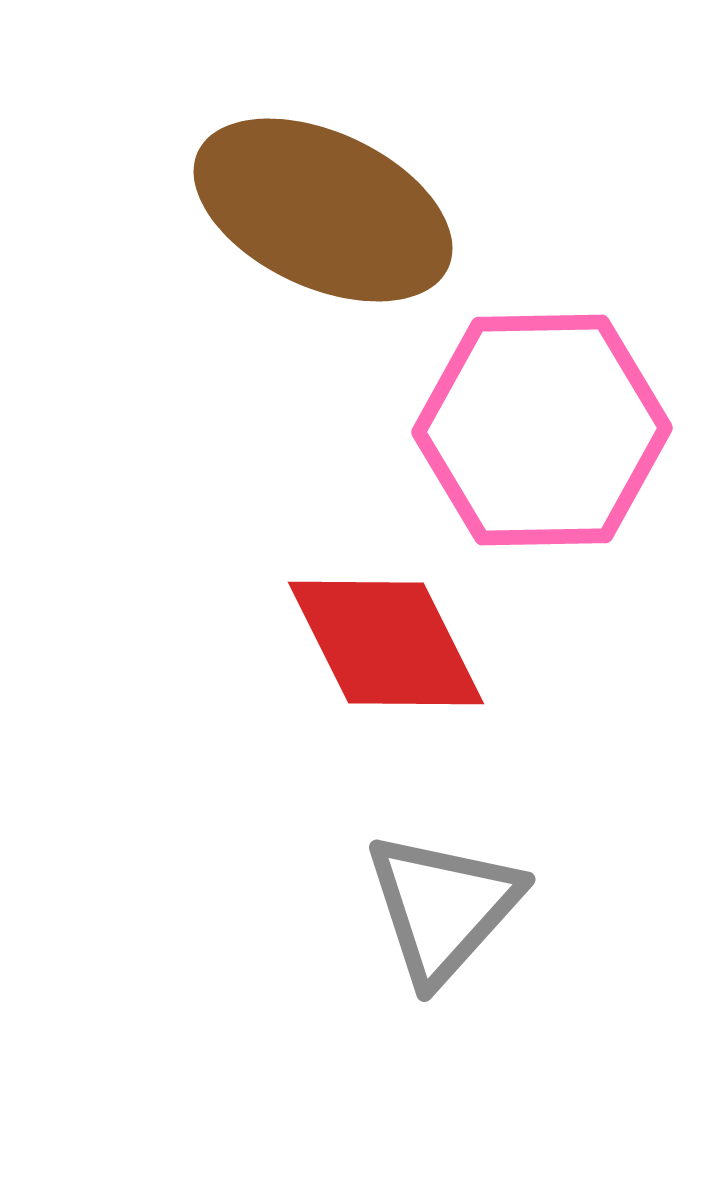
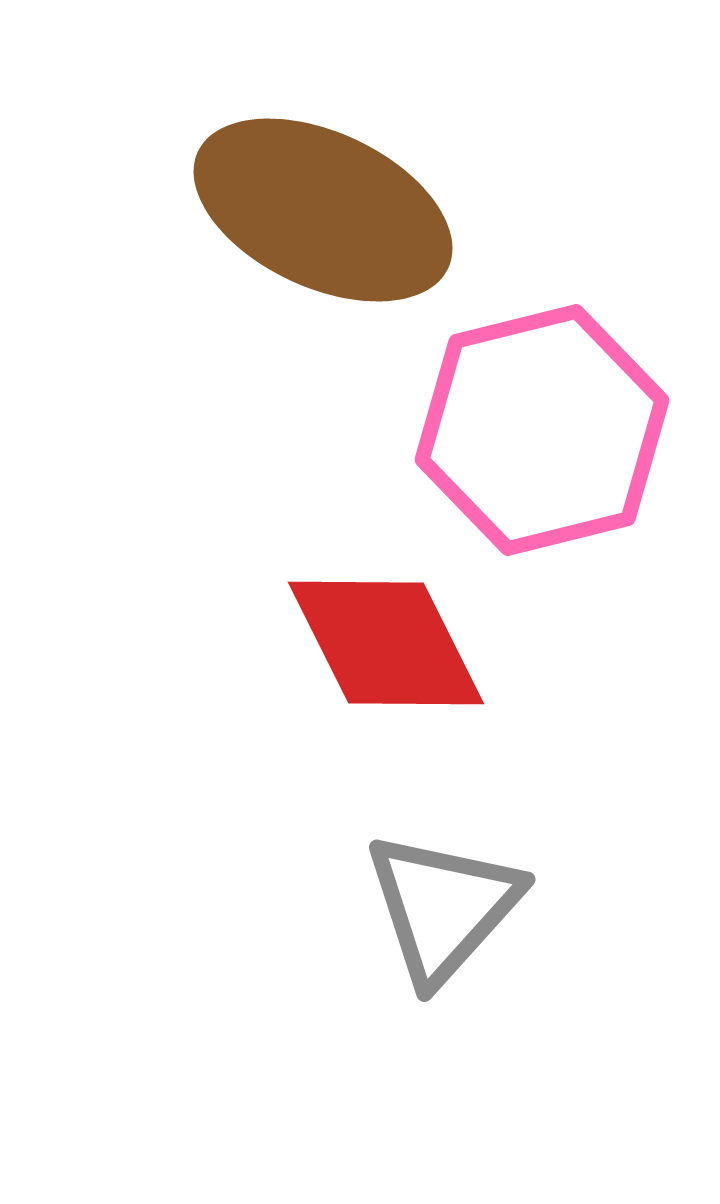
pink hexagon: rotated 13 degrees counterclockwise
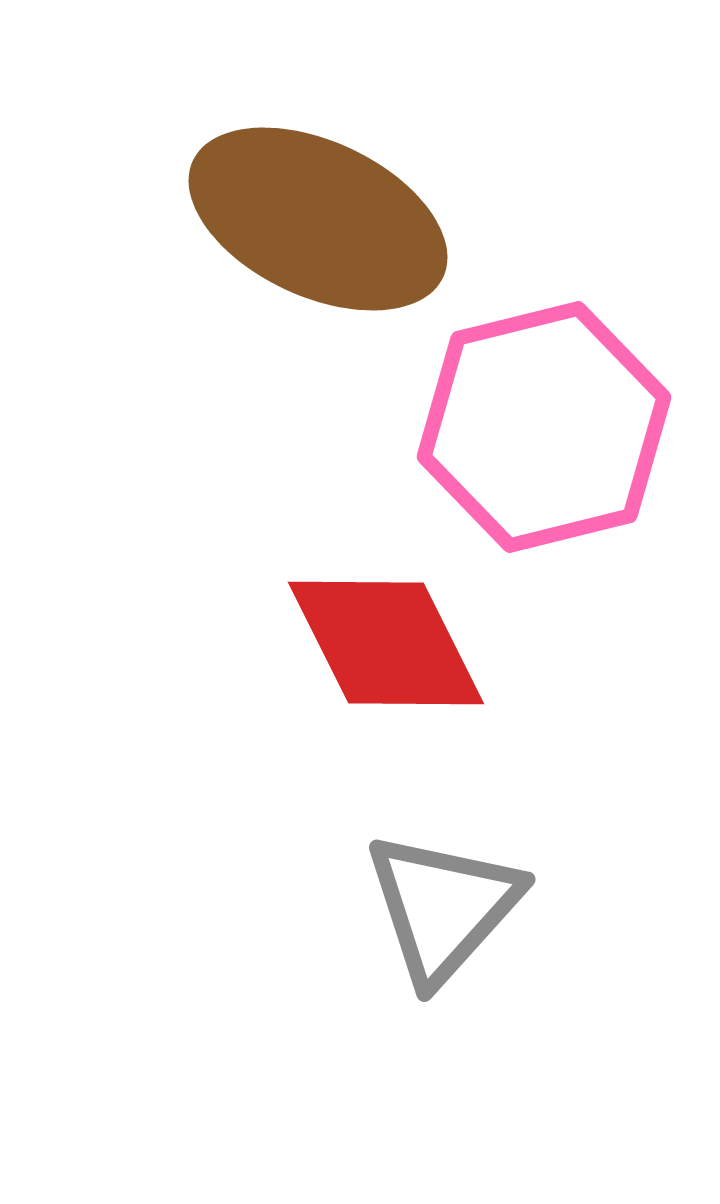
brown ellipse: moved 5 px left, 9 px down
pink hexagon: moved 2 px right, 3 px up
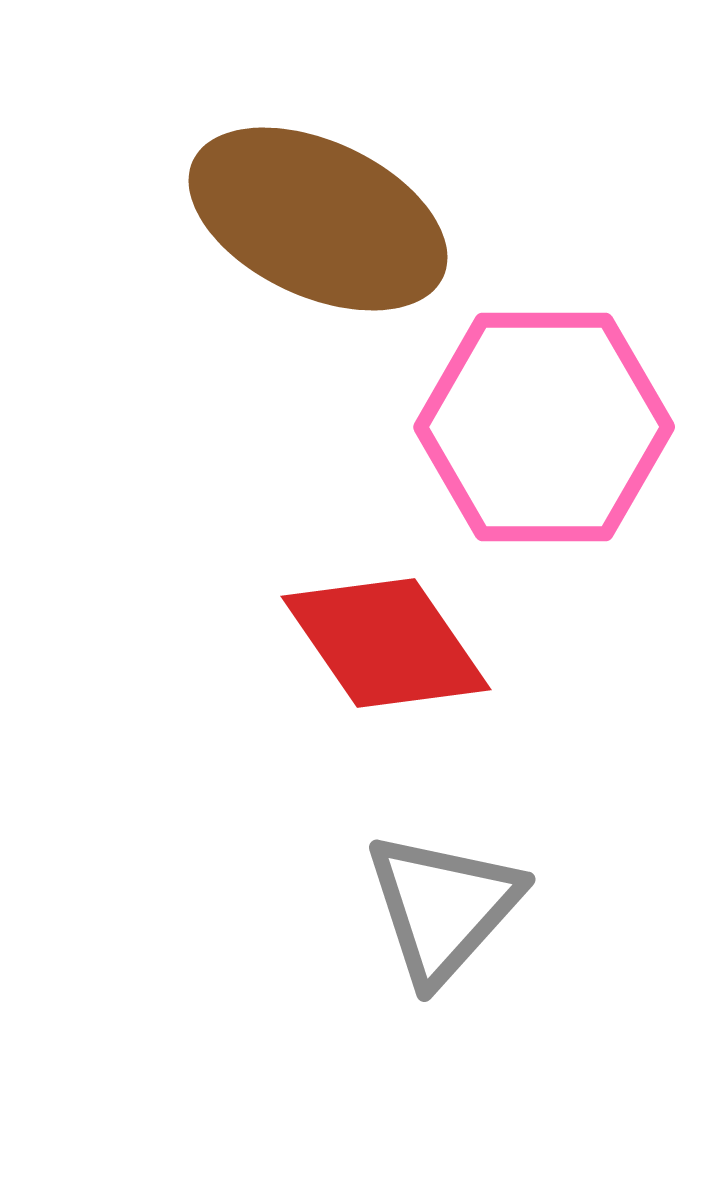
pink hexagon: rotated 14 degrees clockwise
red diamond: rotated 8 degrees counterclockwise
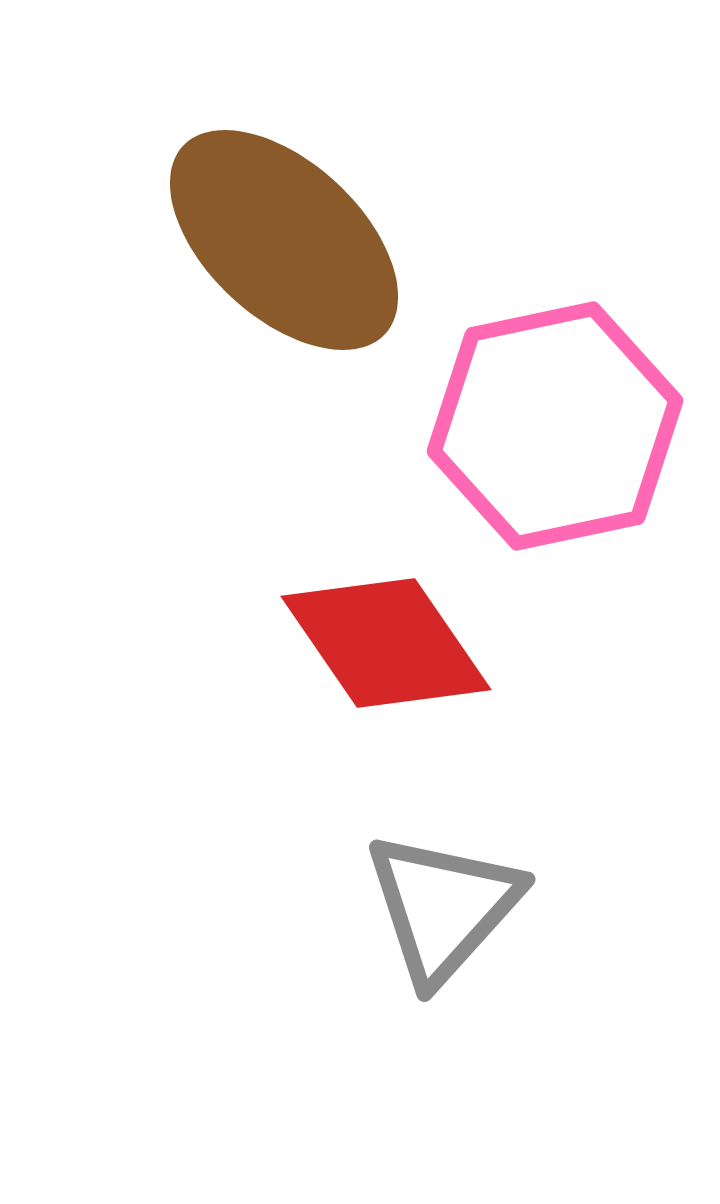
brown ellipse: moved 34 px left, 21 px down; rotated 18 degrees clockwise
pink hexagon: moved 11 px right, 1 px up; rotated 12 degrees counterclockwise
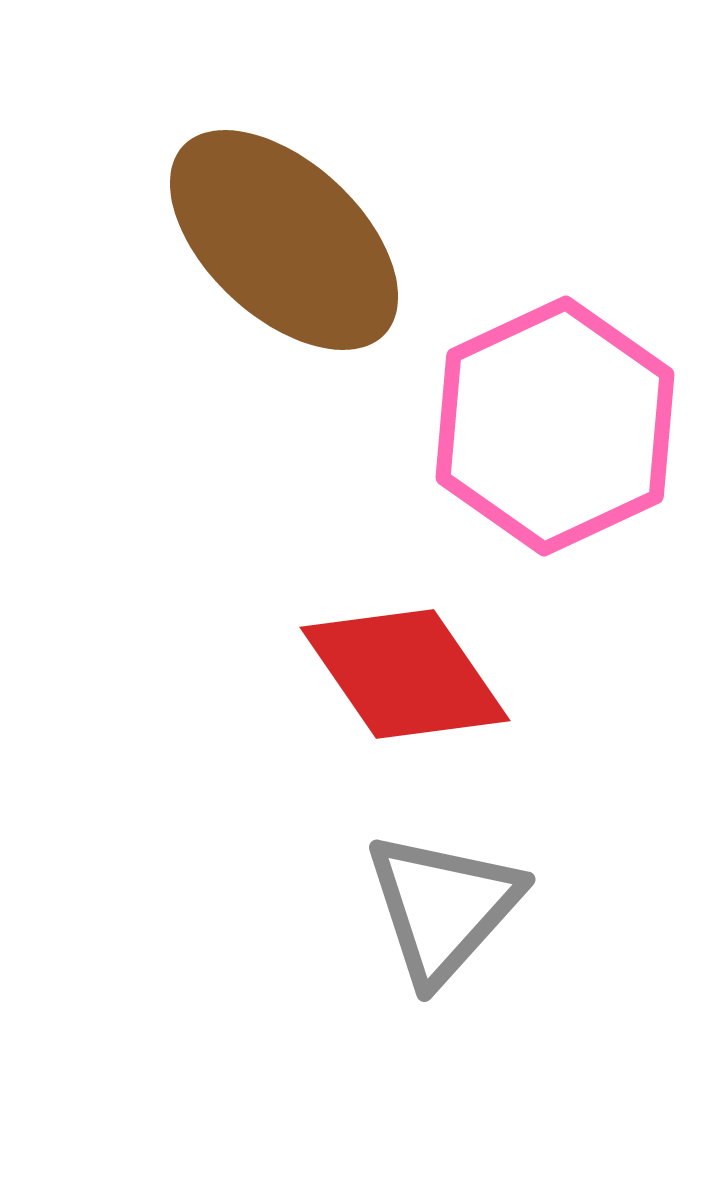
pink hexagon: rotated 13 degrees counterclockwise
red diamond: moved 19 px right, 31 px down
